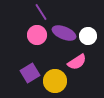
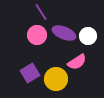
yellow circle: moved 1 px right, 2 px up
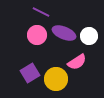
purple line: rotated 30 degrees counterclockwise
white circle: moved 1 px right
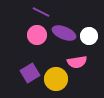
pink semicircle: rotated 24 degrees clockwise
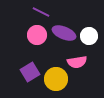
purple square: moved 1 px up
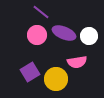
purple line: rotated 12 degrees clockwise
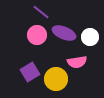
white circle: moved 1 px right, 1 px down
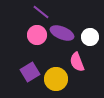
purple ellipse: moved 2 px left
pink semicircle: rotated 78 degrees clockwise
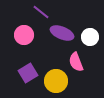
pink circle: moved 13 px left
pink semicircle: moved 1 px left
purple square: moved 2 px left, 1 px down
yellow circle: moved 2 px down
